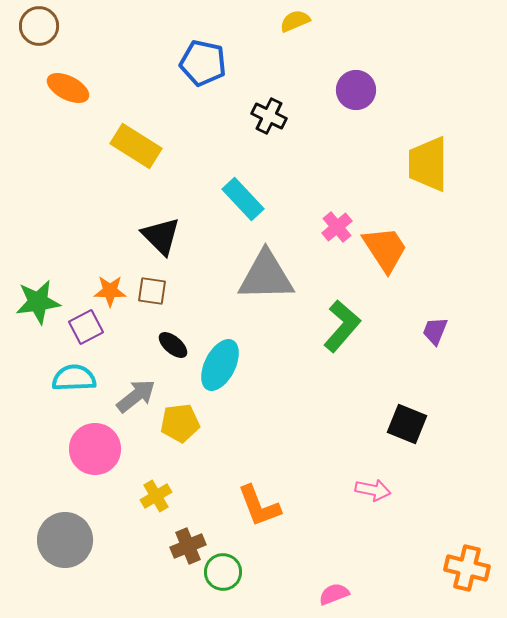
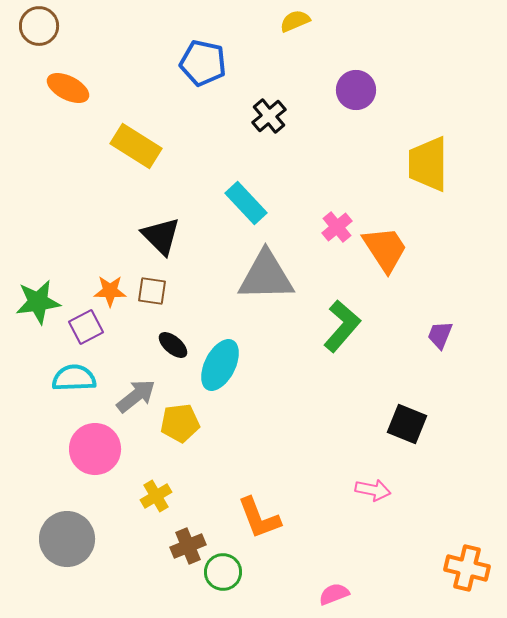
black cross: rotated 24 degrees clockwise
cyan rectangle: moved 3 px right, 4 px down
purple trapezoid: moved 5 px right, 4 px down
orange L-shape: moved 12 px down
gray circle: moved 2 px right, 1 px up
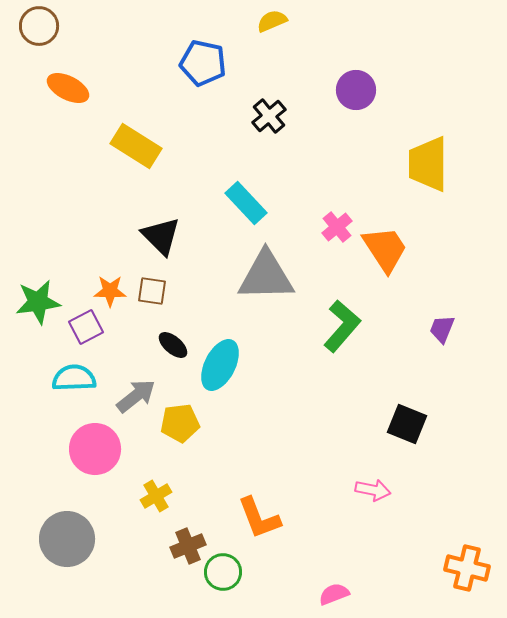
yellow semicircle: moved 23 px left
purple trapezoid: moved 2 px right, 6 px up
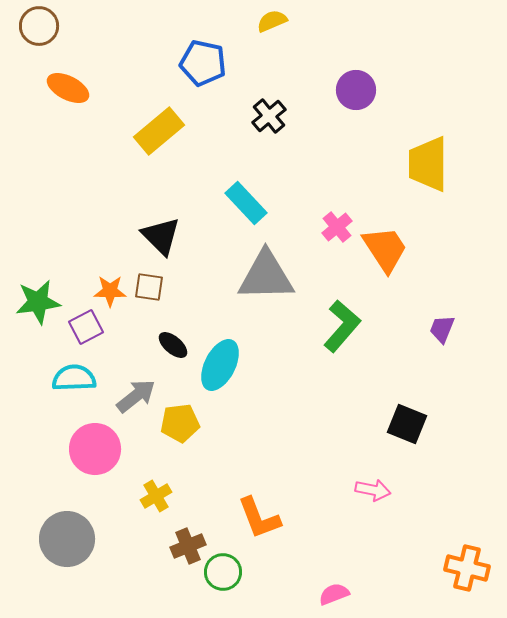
yellow rectangle: moved 23 px right, 15 px up; rotated 72 degrees counterclockwise
brown square: moved 3 px left, 4 px up
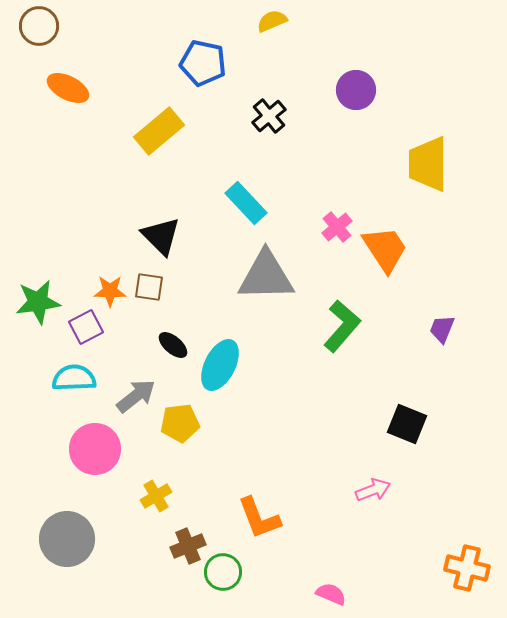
pink arrow: rotated 32 degrees counterclockwise
pink semicircle: moved 3 px left; rotated 44 degrees clockwise
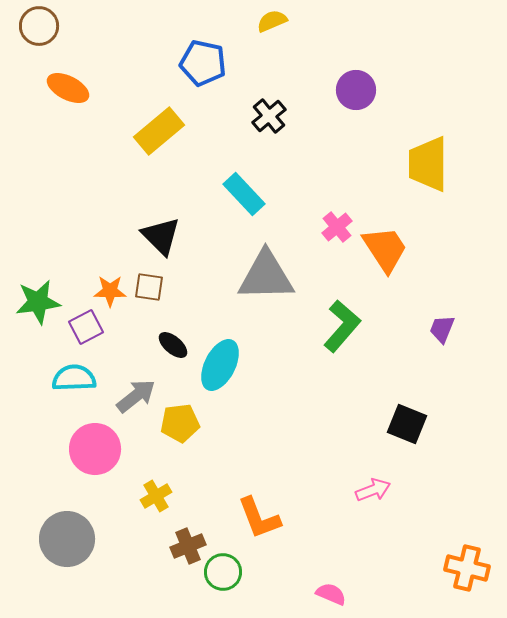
cyan rectangle: moved 2 px left, 9 px up
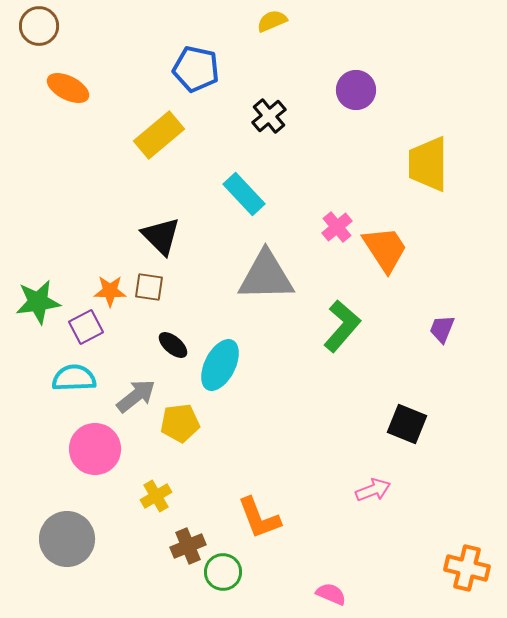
blue pentagon: moved 7 px left, 6 px down
yellow rectangle: moved 4 px down
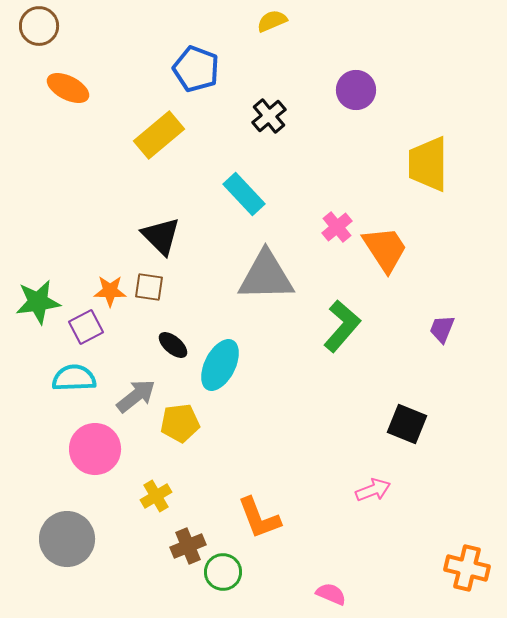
blue pentagon: rotated 9 degrees clockwise
